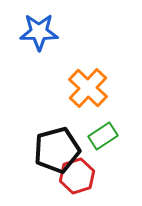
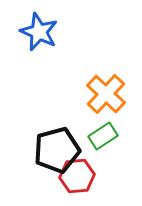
blue star: rotated 24 degrees clockwise
orange cross: moved 18 px right, 6 px down
red hexagon: rotated 12 degrees clockwise
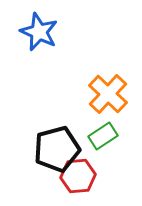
orange cross: moved 2 px right
black pentagon: moved 1 px up
red hexagon: moved 1 px right
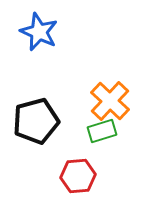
orange cross: moved 2 px right, 7 px down
green rectangle: moved 1 px left, 5 px up; rotated 16 degrees clockwise
black pentagon: moved 21 px left, 28 px up
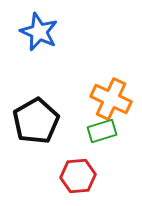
orange cross: moved 1 px right, 2 px up; rotated 18 degrees counterclockwise
black pentagon: rotated 15 degrees counterclockwise
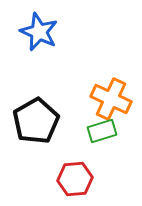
red hexagon: moved 3 px left, 3 px down
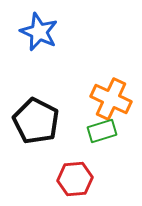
black pentagon: rotated 15 degrees counterclockwise
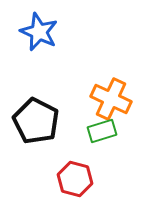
red hexagon: rotated 20 degrees clockwise
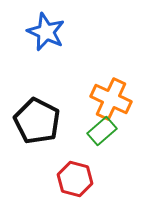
blue star: moved 7 px right
black pentagon: moved 1 px right
green rectangle: rotated 24 degrees counterclockwise
